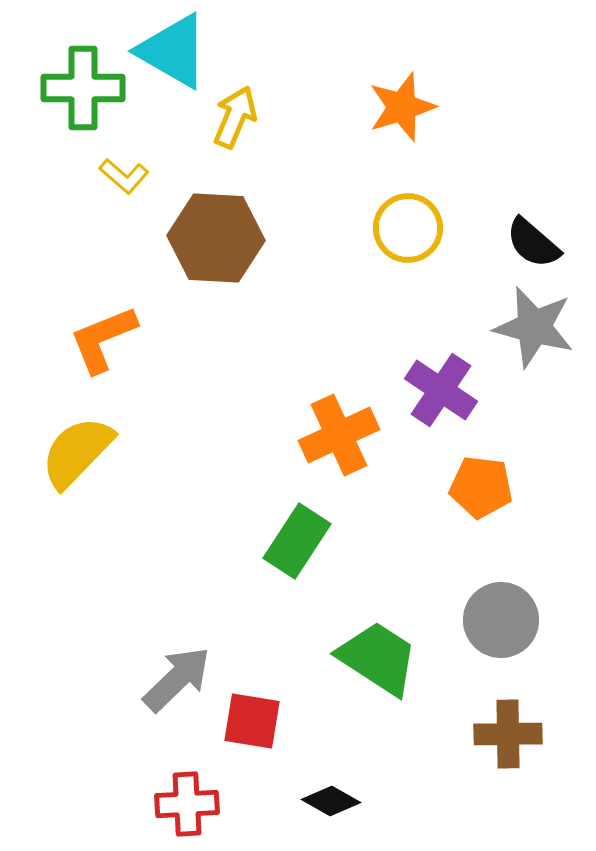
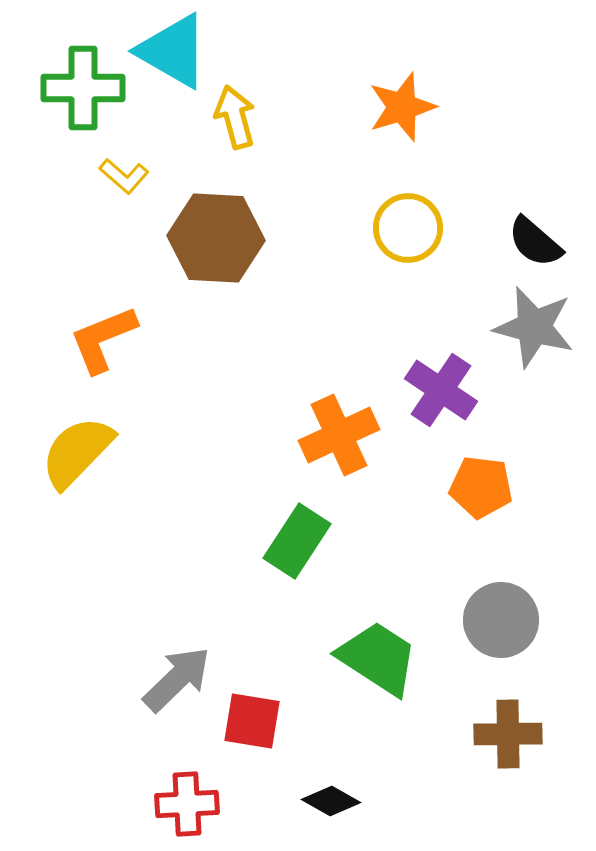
yellow arrow: rotated 38 degrees counterclockwise
black semicircle: moved 2 px right, 1 px up
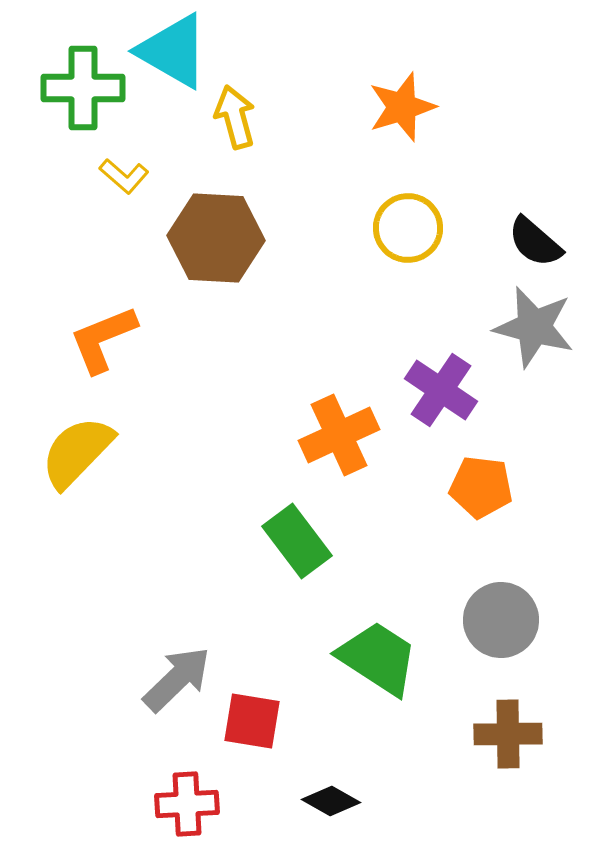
green rectangle: rotated 70 degrees counterclockwise
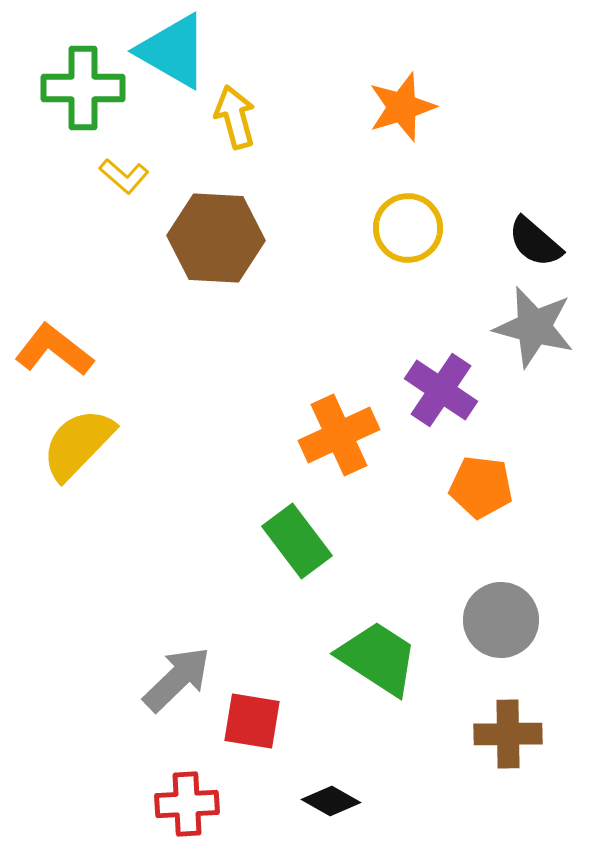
orange L-shape: moved 49 px left, 11 px down; rotated 60 degrees clockwise
yellow semicircle: moved 1 px right, 8 px up
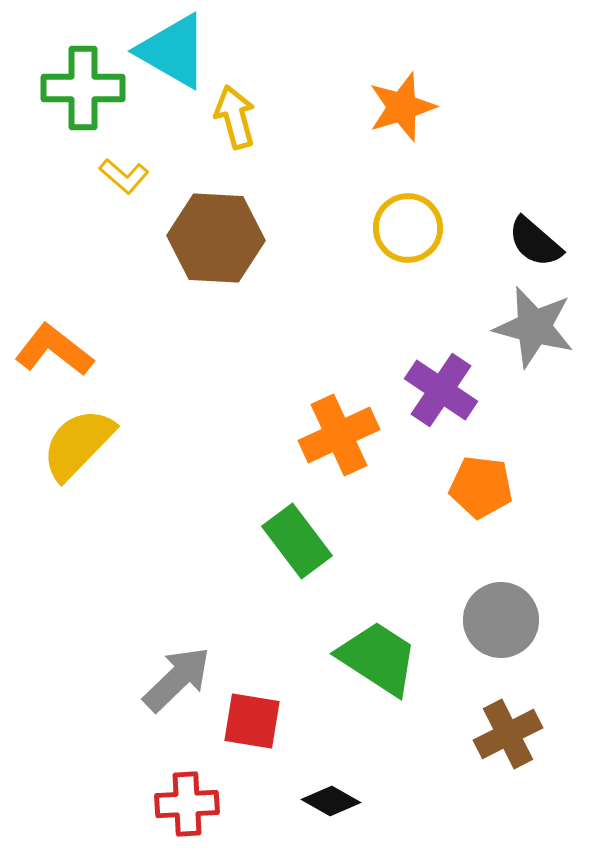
brown cross: rotated 26 degrees counterclockwise
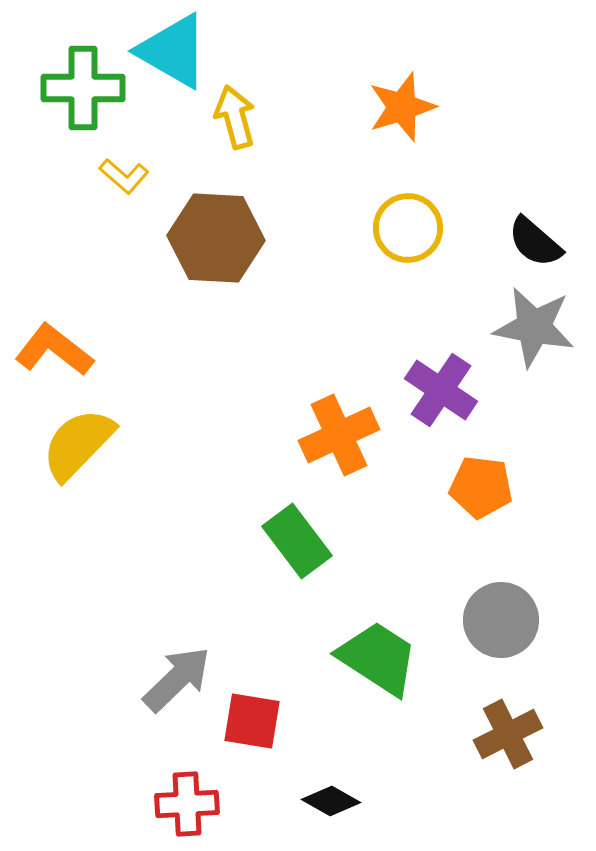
gray star: rotated 4 degrees counterclockwise
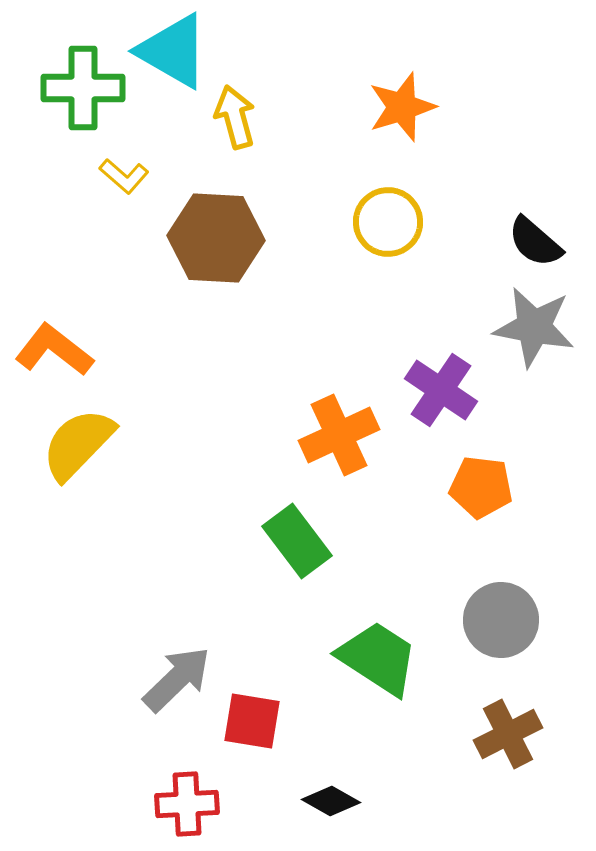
yellow circle: moved 20 px left, 6 px up
